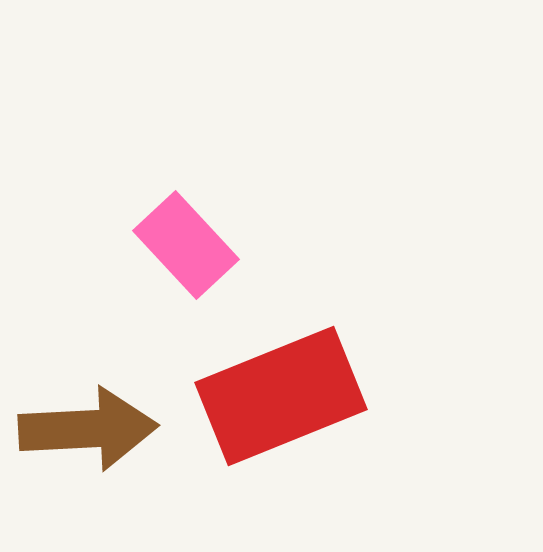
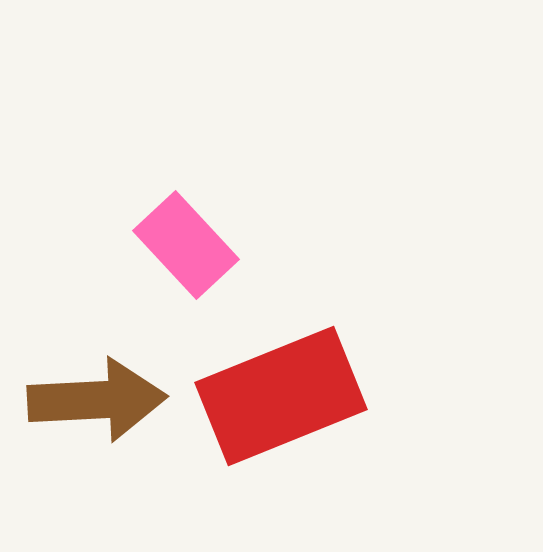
brown arrow: moved 9 px right, 29 px up
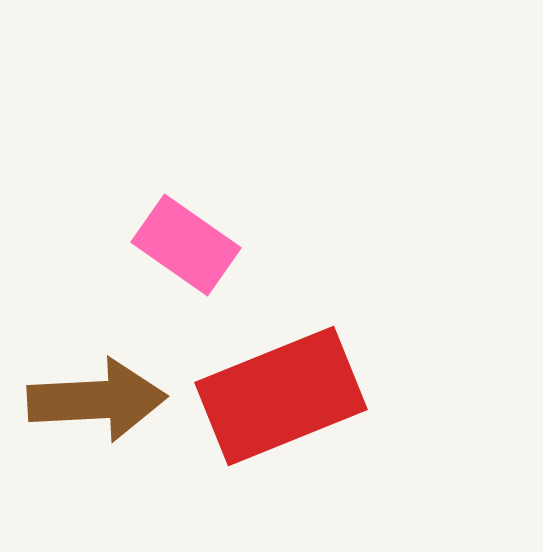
pink rectangle: rotated 12 degrees counterclockwise
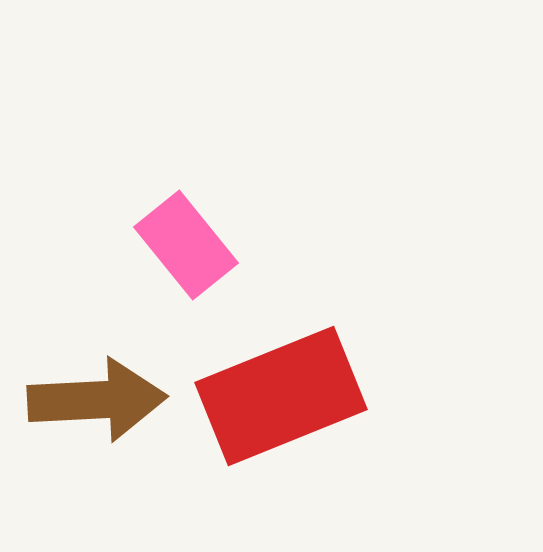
pink rectangle: rotated 16 degrees clockwise
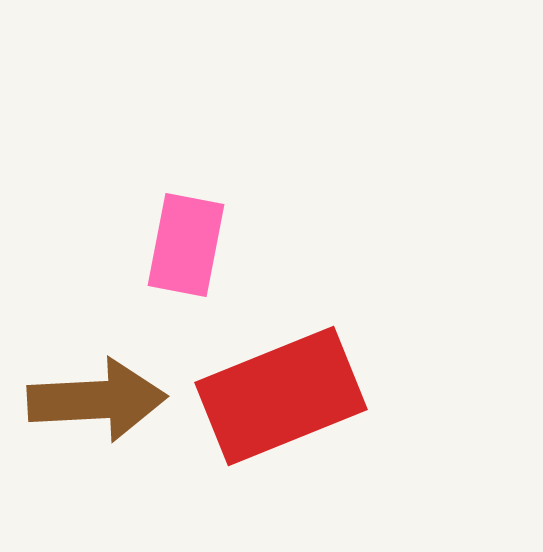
pink rectangle: rotated 50 degrees clockwise
